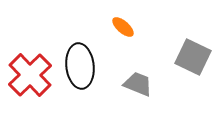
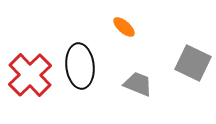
orange ellipse: moved 1 px right
gray square: moved 6 px down
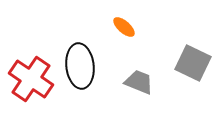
red cross: moved 1 px right, 4 px down; rotated 12 degrees counterclockwise
gray trapezoid: moved 1 px right, 2 px up
